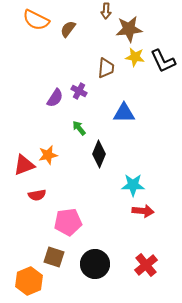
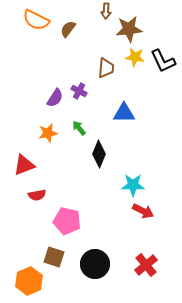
orange star: moved 22 px up
red arrow: rotated 20 degrees clockwise
pink pentagon: moved 1 px left, 1 px up; rotated 20 degrees clockwise
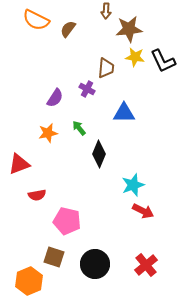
purple cross: moved 8 px right, 2 px up
red triangle: moved 5 px left, 1 px up
cyan star: rotated 20 degrees counterclockwise
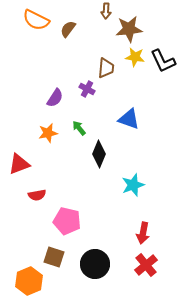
blue triangle: moved 5 px right, 6 px down; rotated 20 degrees clockwise
red arrow: moved 22 px down; rotated 75 degrees clockwise
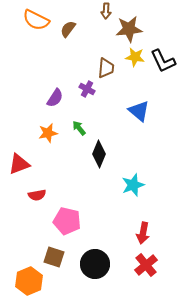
blue triangle: moved 10 px right, 8 px up; rotated 20 degrees clockwise
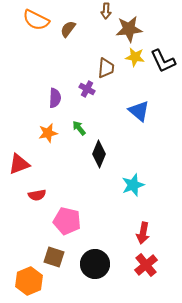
purple semicircle: rotated 30 degrees counterclockwise
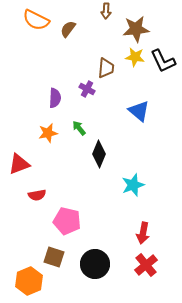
brown star: moved 7 px right
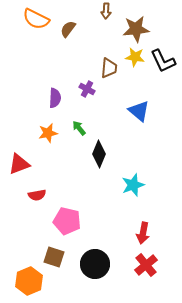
orange semicircle: moved 1 px up
brown trapezoid: moved 3 px right
